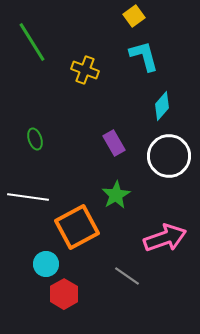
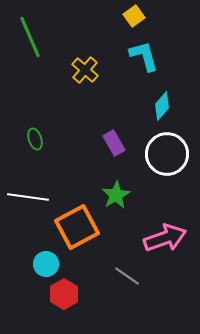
green line: moved 2 px left, 5 px up; rotated 9 degrees clockwise
yellow cross: rotated 20 degrees clockwise
white circle: moved 2 px left, 2 px up
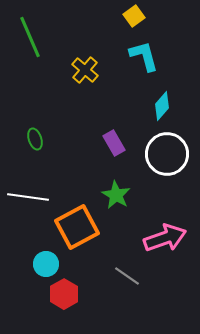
green star: rotated 12 degrees counterclockwise
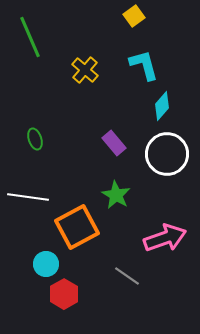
cyan L-shape: moved 9 px down
purple rectangle: rotated 10 degrees counterclockwise
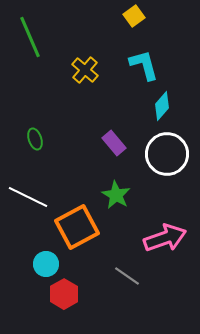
white line: rotated 18 degrees clockwise
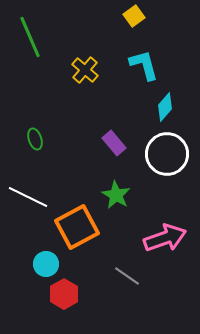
cyan diamond: moved 3 px right, 1 px down
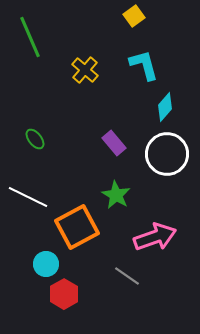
green ellipse: rotated 20 degrees counterclockwise
pink arrow: moved 10 px left, 1 px up
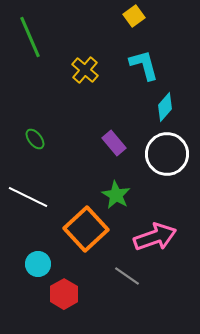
orange square: moved 9 px right, 2 px down; rotated 15 degrees counterclockwise
cyan circle: moved 8 px left
